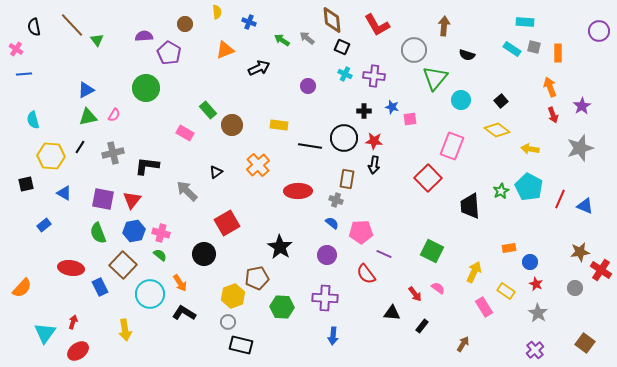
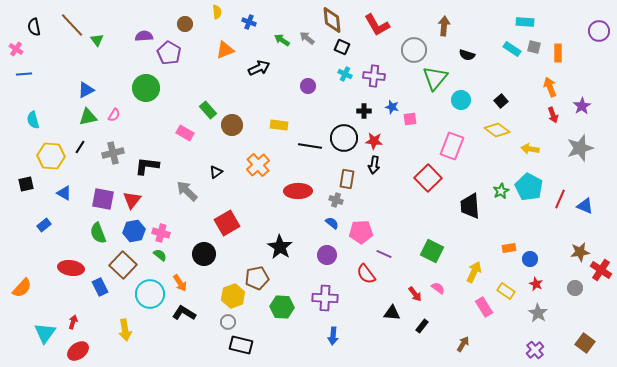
blue circle at (530, 262): moved 3 px up
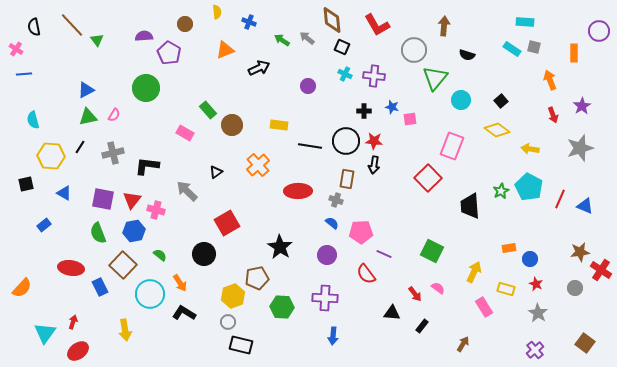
orange rectangle at (558, 53): moved 16 px right
orange arrow at (550, 87): moved 7 px up
black circle at (344, 138): moved 2 px right, 3 px down
pink cross at (161, 233): moved 5 px left, 23 px up
yellow rectangle at (506, 291): moved 2 px up; rotated 18 degrees counterclockwise
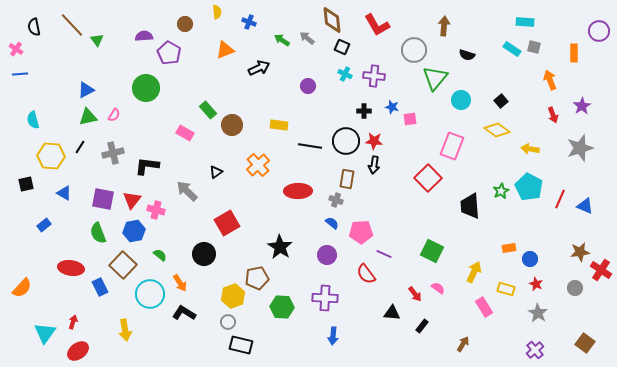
blue line at (24, 74): moved 4 px left
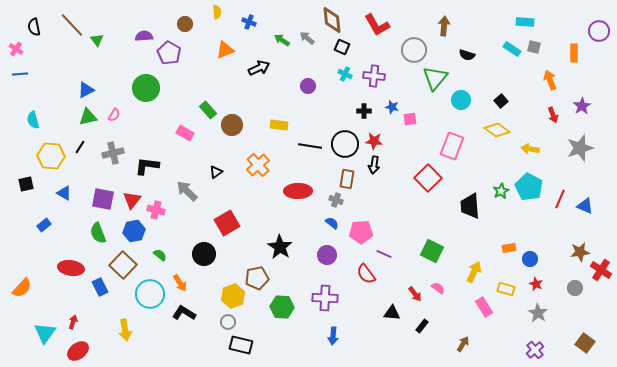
black circle at (346, 141): moved 1 px left, 3 px down
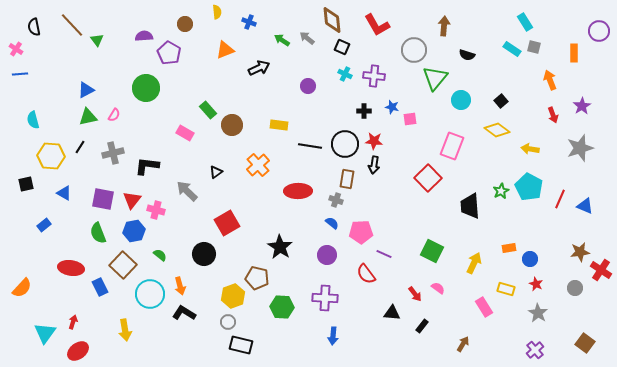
cyan rectangle at (525, 22): rotated 54 degrees clockwise
yellow arrow at (474, 272): moved 9 px up
brown pentagon at (257, 278): rotated 25 degrees clockwise
orange arrow at (180, 283): moved 3 px down; rotated 18 degrees clockwise
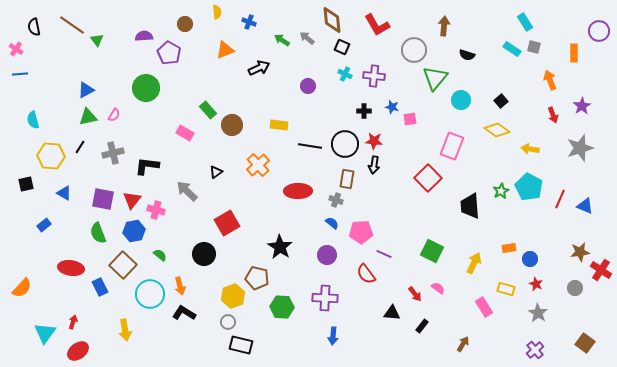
brown line at (72, 25): rotated 12 degrees counterclockwise
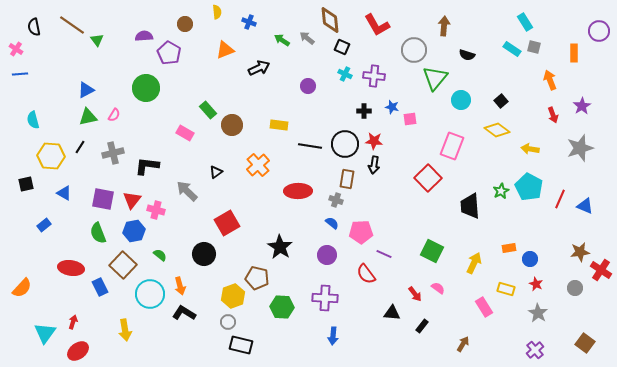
brown diamond at (332, 20): moved 2 px left
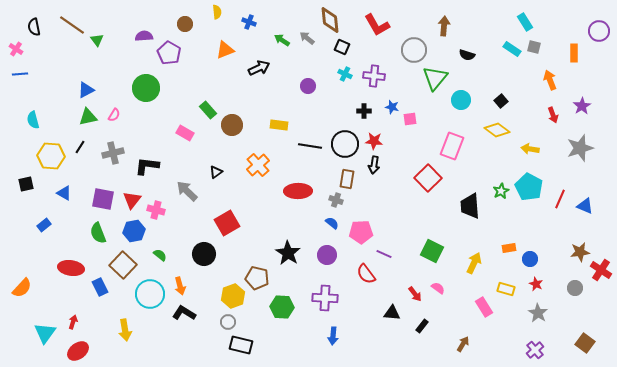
black star at (280, 247): moved 8 px right, 6 px down
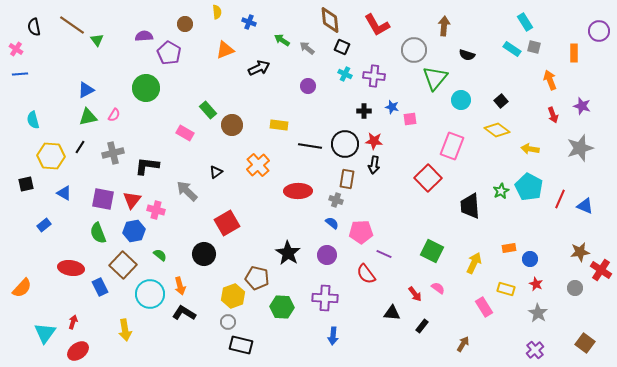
gray arrow at (307, 38): moved 10 px down
purple star at (582, 106): rotated 24 degrees counterclockwise
